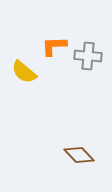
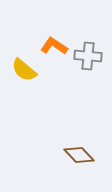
orange L-shape: rotated 36 degrees clockwise
yellow semicircle: moved 2 px up
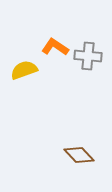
orange L-shape: moved 1 px right, 1 px down
yellow semicircle: rotated 120 degrees clockwise
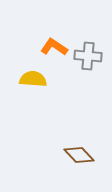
orange L-shape: moved 1 px left
yellow semicircle: moved 9 px right, 9 px down; rotated 24 degrees clockwise
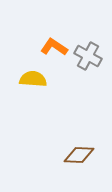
gray cross: rotated 24 degrees clockwise
brown diamond: rotated 44 degrees counterclockwise
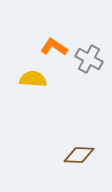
gray cross: moved 1 px right, 3 px down
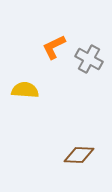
orange L-shape: rotated 60 degrees counterclockwise
yellow semicircle: moved 8 px left, 11 px down
